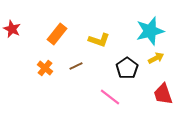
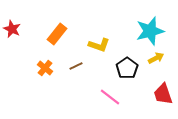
yellow L-shape: moved 5 px down
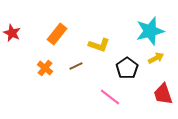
red star: moved 4 px down
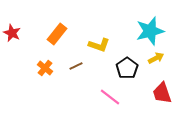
red trapezoid: moved 1 px left, 1 px up
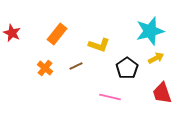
pink line: rotated 25 degrees counterclockwise
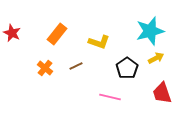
yellow L-shape: moved 3 px up
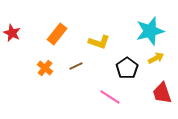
pink line: rotated 20 degrees clockwise
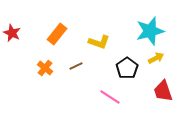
red trapezoid: moved 1 px right, 2 px up
